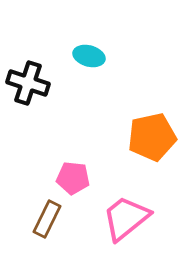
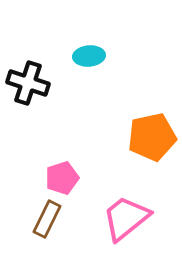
cyan ellipse: rotated 20 degrees counterclockwise
pink pentagon: moved 11 px left; rotated 24 degrees counterclockwise
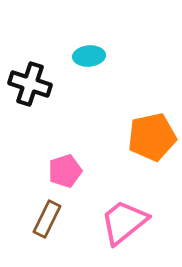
black cross: moved 2 px right, 1 px down
pink pentagon: moved 3 px right, 7 px up
pink trapezoid: moved 2 px left, 4 px down
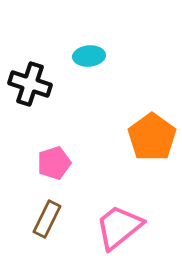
orange pentagon: rotated 24 degrees counterclockwise
pink pentagon: moved 11 px left, 8 px up
pink trapezoid: moved 5 px left, 5 px down
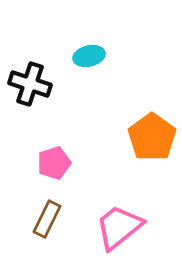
cyan ellipse: rotated 8 degrees counterclockwise
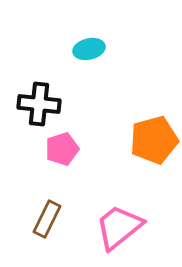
cyan ellipse: moved 7 px up
black cross: moved 9 px right, 20 px down; rotated 12 degrees counterclockwise
orange pentagon: moved 2 px right, 3 px down; rotated 21 degrees clockwise
pink pentagon: moved 8 px right, 14 px up
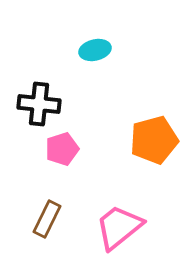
cyan ellipse: moved 6 px right, 1 px down
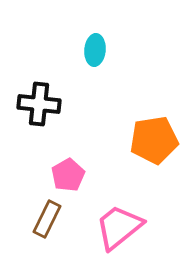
cyan ellipse: rotated 72 degrees counterclockwise
orange pentagon: rotated 6 degrees clockwise
pink pentagon: moved 6 px right, 26 px down; rotated 12 degrees counterclockwise
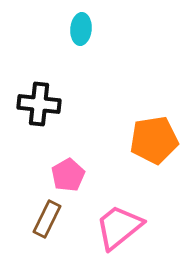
cyan ellipse: moved 14 px left, 21 px up
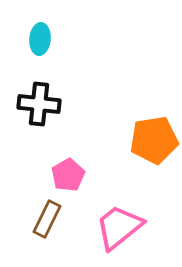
cyan ellipse: moved 41 px left, 10 px down
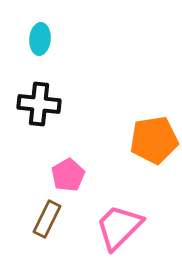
pink trapezoid: rotated 6 degrees counterclockwise
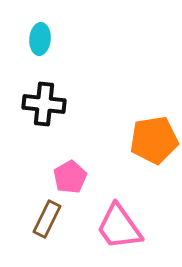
black cross: moved 5 px right
pink pentagon: moved 2 px right, 2 px down
pink trapezoid: rotated 80 degrees counterclockwise
